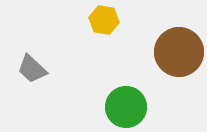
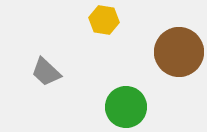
gray trapezoid: moved 14 px right, 3 px down
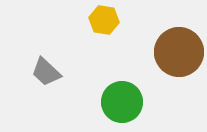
green circle: moved 4 px left, 5 px up
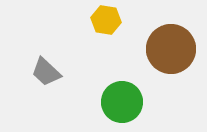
yellow hexagon: moved 2 px right
brown circle: moved 8 px left, 3 px up
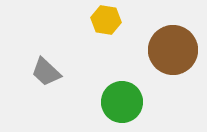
brown circle: moved 2 px right, 1 px down
